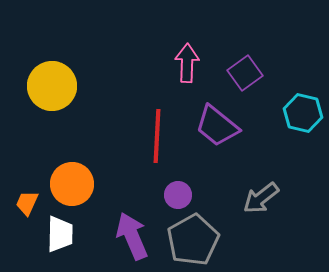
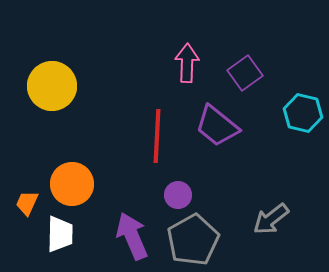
gray arrow: moved 10 px right, 21 px down
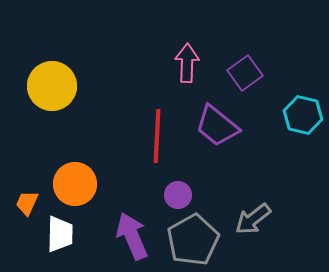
cyan hexagon: moved 2 px down
orange circle: moved 3 px right
gray arrow: moved 18 px left
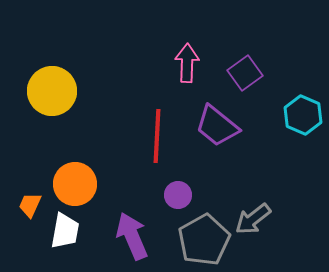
yellow circle: moved 5 px down
cyan hexagon: rotated 9 degrees clockwise
orange trapezoid: moved 3 px right, 2 px down
white trapezoid: moved 5 px right, 3 px up; rotated 9 degrees clockwise
gray pentagon: moved 11 px right
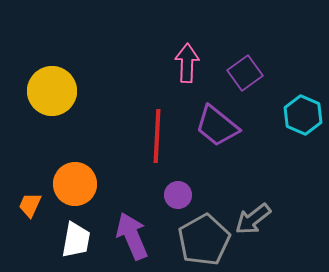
white trapezoid: moved 11 px right, 9 px down
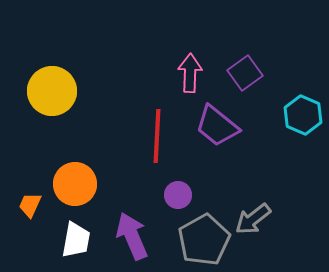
pink arrow: moved 3 px right, 10 px down
